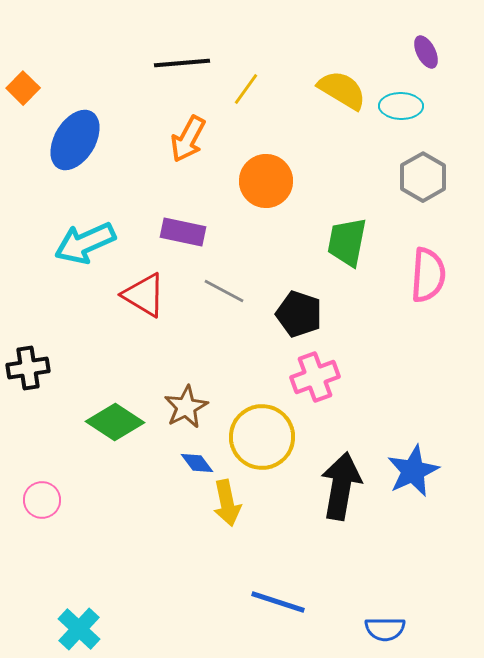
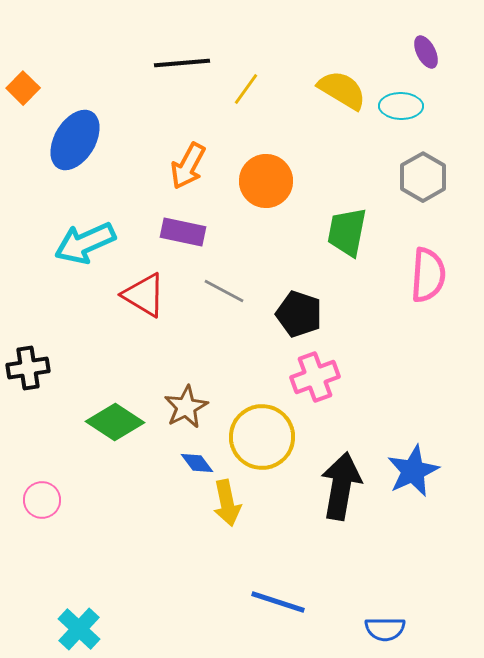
orange arrow: moved 27 px down
green trapezoid: moved 10 px up
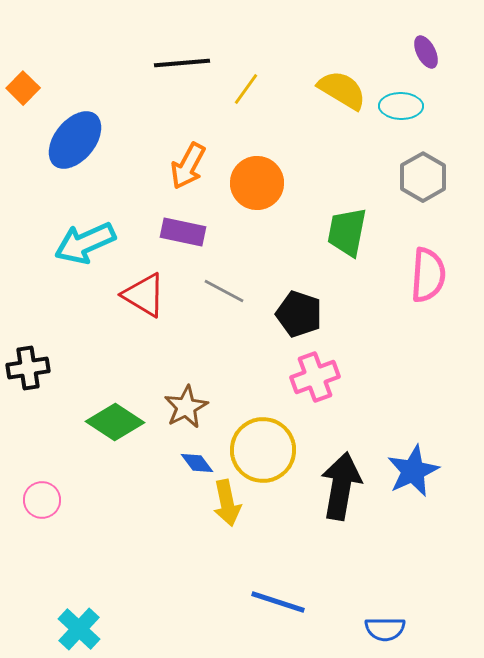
blue ellipse: rotated 8 degrees clockwise
orange circle: moved 9 px left, 2 px down
yellow circle: moved 1 px right, 13 px down
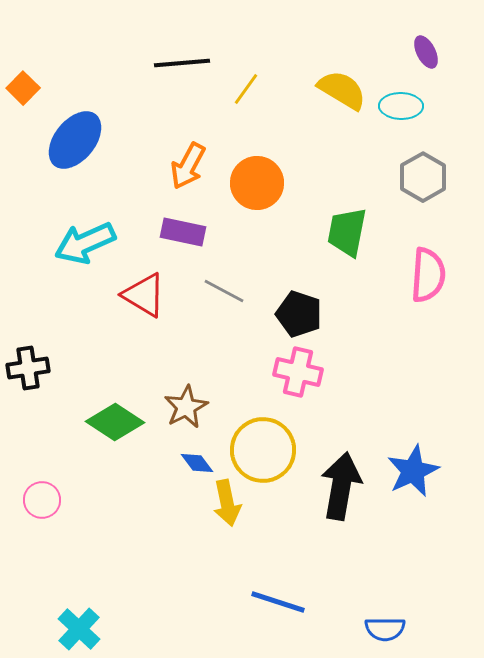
pink cross: moved 17 px left, 5 px up; rotated 33 degrees clockwise
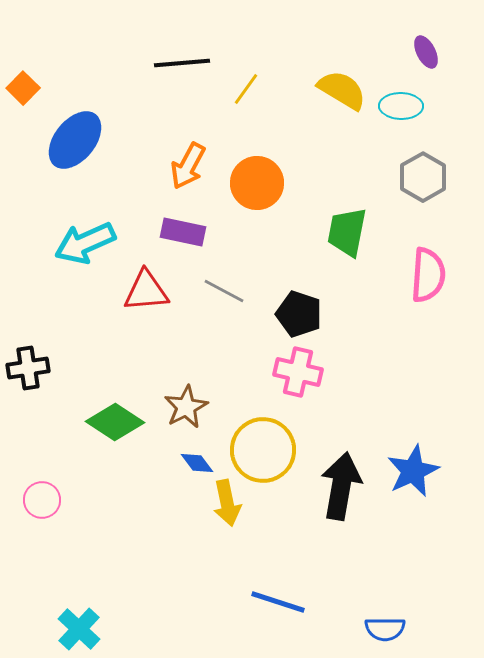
red triangle: moved 2 px right, 4 px up; rotated 36 degrees counterclockwise
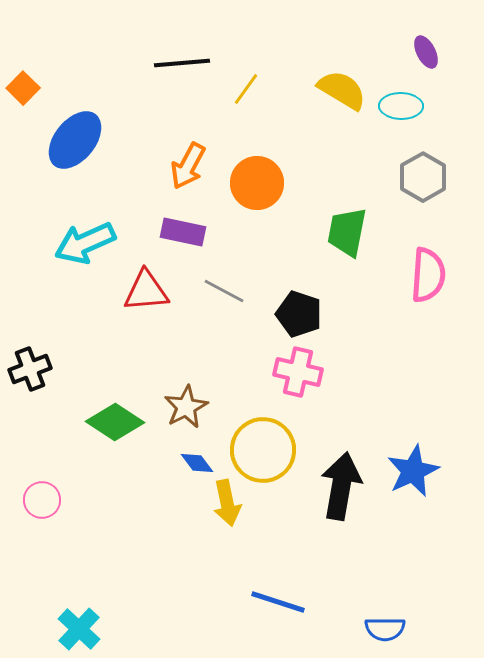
black cross: moved 2 px right, 1 px down; rotated 12 degrees counterclockwise
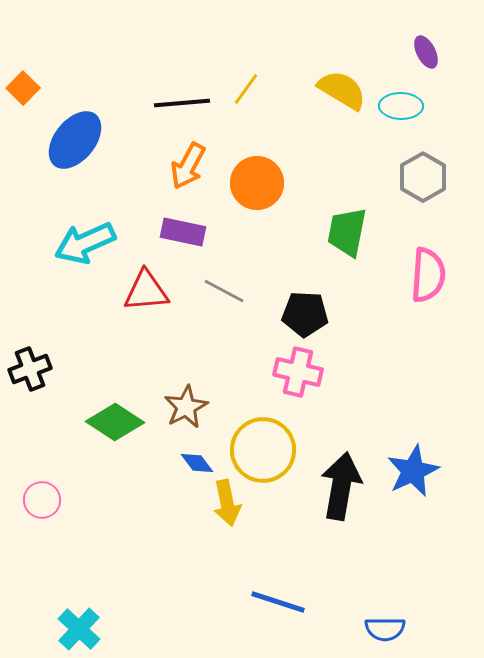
black line: moved 40 px down
black pentagon: moved 6 px right; rotated 15 degrees counterclockwise
